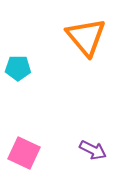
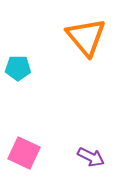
purple arrow: moved 2 px left, 7 px down
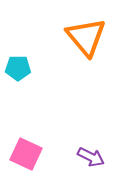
pink square: moved 2 px right, 1 px down
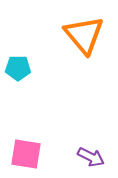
orange triangle: moved 2 px left, 2 px up
pink square: rotated 16 degrees counterclockwise
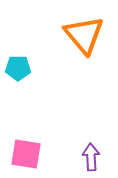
purple arrow: rotated 120 degrees counterclockwise
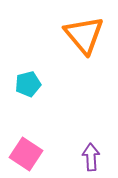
cyan pentagon: moved 10 px right, 16 px down; rotated 15 degrees counterclockwise
pink square: rotated 24 degrees clockwise
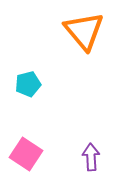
orange triangle: moved 4 px up
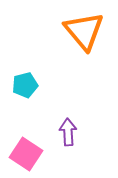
cyan pentagon: moved 3 px left, 1 px down
purple arrow: moved 23 px left, 25 px up
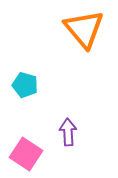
orange triangle: moved 2 px up
cyan pentagon: rotated 30 degrees clockwise
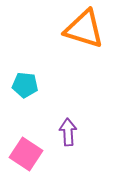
orange triangle: rotated 33 degrees counterclockwise
cyan pentagon: rotated 10 degrees counterclockwise
